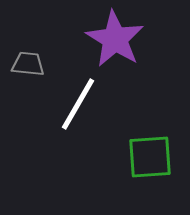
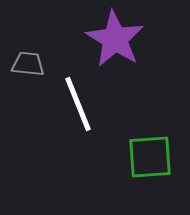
white line: rotated 52 degrees counterclockwise
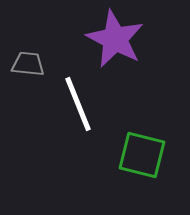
purple star: rotated 4 degrees counterclockwise
green square: moved 8 px left, 2 px up; rotated 18 degrees clockwise
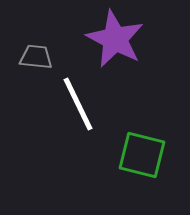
gray trapezoid: moved 8 px right, 7 px up
white line: rotated 4 degrees counterclockwise
